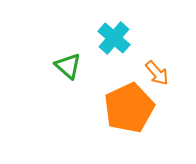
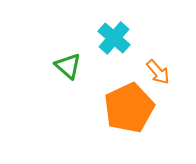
orange arrow: moved 1 px right, 1 px up
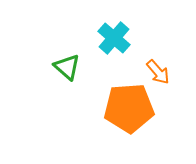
green triangle: moved 1 px left, 1 px down
orange pentagon: rotated 21 degrees clockwise
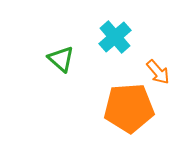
cyan cross: moved 1 px right, 1 px up; rotated 8 degrees clockwise
green triangle: moved 6 px left, 8 px up
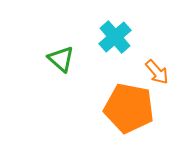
orange arrow: moved 1 px left
orange pentagon: rotated 15 degrees clockwise
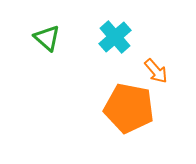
green triangle: moved 14 px left, 21 px up
orange arrow: moved 1 px left, 1 px up
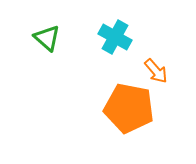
cyan cross: rotated 20 degrees counterclockwise
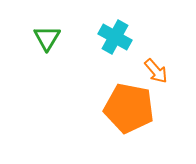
green triangle: rotated 20 degrees clockwise
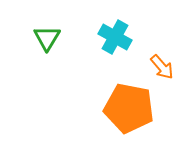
orange arrow: moved 6 px right, 4 px up
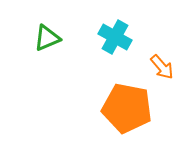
green triangle: rotated 36 degrees clockwise
orange pentagon: moved 2 px left
